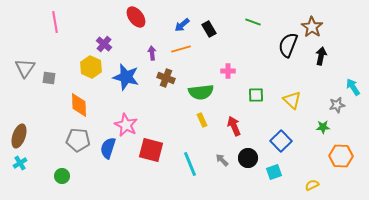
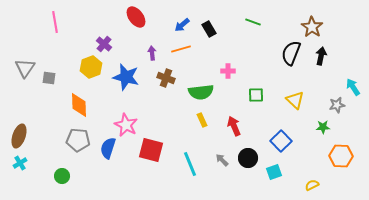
black semicircle: moved 3 px right, 8 px down
yellow hexagon: rotated 15 degrees clockwise
yellow triangle: moved 3 px right
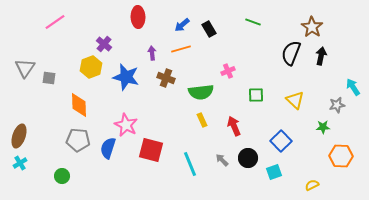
red ellipse: moved 2 px right; rotated 35 degrees clockwise
pink line: rotated 65 degrees clockwise
pink cross: rotated 24 degrees counterclockwise
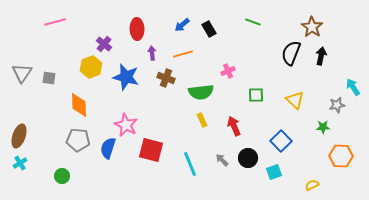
red ellipse: moved 1 px left, 12 px down
pink line: rotated 20 degrees clockwise
orange line: moved 2 px right, 5 px down
gray triangle: moved 3 px left, 5 px down
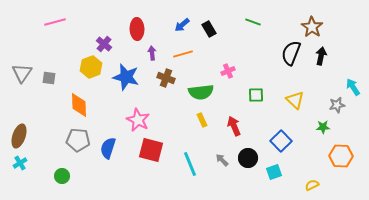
pink star: moved 12 px right, 5 px up
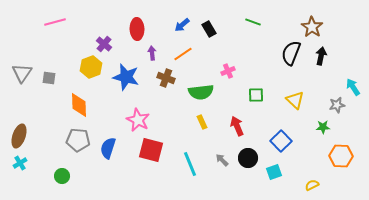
orange line: rotated 18 degrees counterclockwise
yellow rectangle: moved 2 px down
red arrow: moved 3 px right
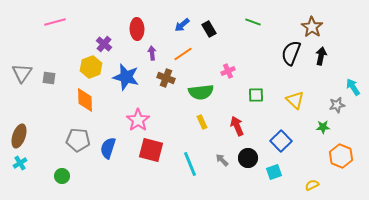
orange diamond: moved 6 px right, 5 px up
pink star: rotated 10 degrees clockwise
orange hexagon: rotated 20 degrees clockwise
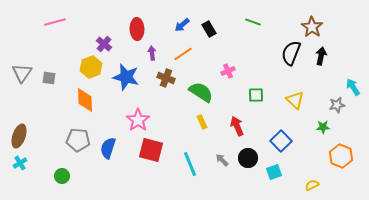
green semicircle: rotated 140 degrees counterclockwise
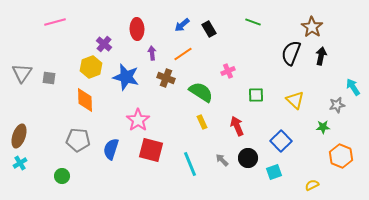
blue semicircle: moved 3 px right, 1 px down
